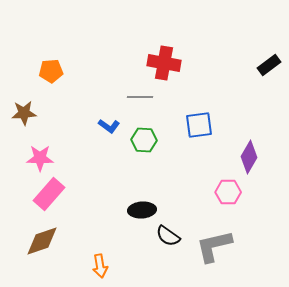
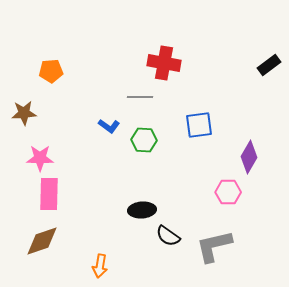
pink rectangle: rotated 40 degrees counterclockwise
orange arrow: rotated 20 degrees clockwise
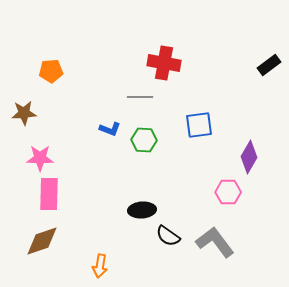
blue L-shape: moved 1 px right, 3 px down; rotated 15 degrees counterclockwise
gray L-shape: moved 1 px right, 4 px up; rotated 66 degrees clockwise
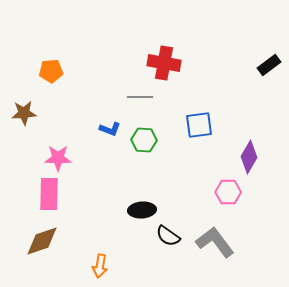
pink star: moved 18 px right
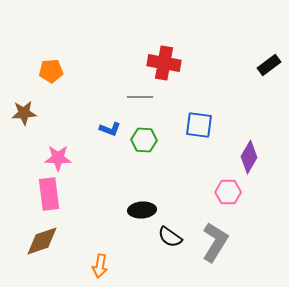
blue square: rotated 16 degrees clockwise
pink rectangle: rotated 8 degrees counterclockwise
black semicircle: moved 2 px right, 1 px down
gray L-shape: rotated 69 degrees clockwise
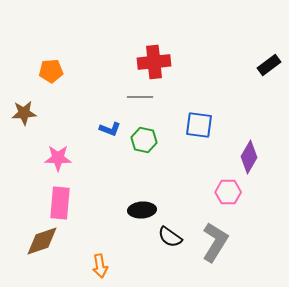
red cross: moved 10 px left, 1 px up; rotated 16 degrees counterclockwise
green hexagon: rotated 10 degrees clockwise
pink rectangle: moved 11 px right, 9 px down; rotated 12 degrees clockwise
orange arrow: rotated 20 degrees counterclockwise
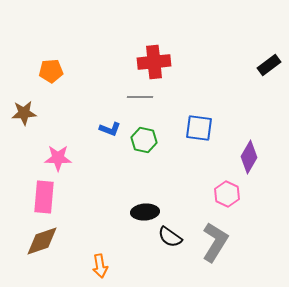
blue square: moved 3 px down
pink hexagon: moved 1 px left, 2 px down; rotated 25 degrees clockwise
pink rectangle: moved 16 px left, 6 px up
black ellipse: moved 3 px right, 2 px down
